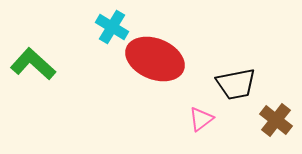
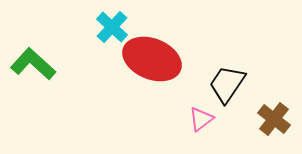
cyan cross: rotated 12 degrees clockwise
red ellipse: moved 3 px left
black trapezoid: moved 9 px left; rotated 135 degrees clockwise
brown cross: moved 2 px left, 1 px up
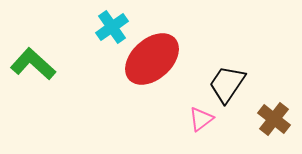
cyan cross: rotated 12 degrees clockwise
red ellipse: rotated 64 degrees counterclockwise
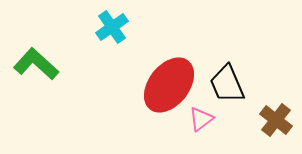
red ellipse: moved 17 px right, 26 px down; rotated 10 degrees counterclockwise
green L-shape: moved 3 px right
black trapezoid: rotated 57 degrees counterclockwise
brown cross: moved 2 px right, 1 px down
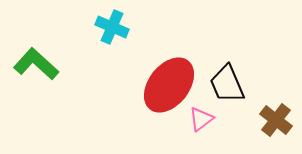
cyan cross: rotated 32 degrees counterclockwise
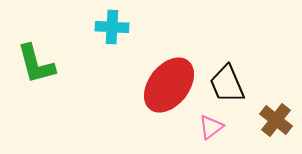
cyan cross: rotated 20 degrees counterclockwise
green L-shape: rotated 147 degrees counterclockwise
pink triangle: moved 10 px right, 8 px down
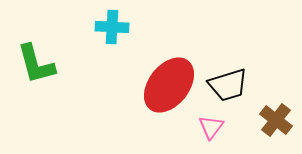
black trapezoid: moved 1 px right, 1 px down; rotated 84 degrees counterclockwise
pink triangle: rotated 16 degrees counterclockwise
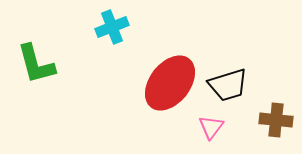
cyan cross: rotated 24 degrees counterclockwise
red ellipse: moved 1 px right, 2 px up
brown cross: rotated 32 degrees counterclockwise
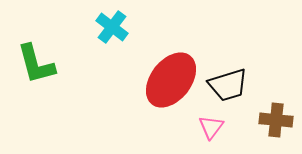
cyan cross: rotated 32 degrees counterclockwise
red ellipse: moved 1 px right, 3 px up
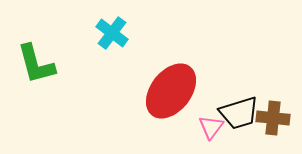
cyan cross: moved 6 px down
red ellipse: moved 11 px down
black trapezoid: moved 11 px right, 28 px down
brown cross: moved 3 px left, 2 px up
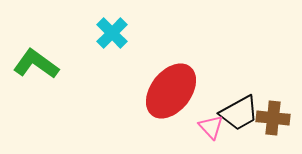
cyan cross: rotated 8 degrees clockwise
green L-shape: rotated 141 degrees clockwise
black trapezoid: rotated 12 degrees counterclockwise
pink triangle: rotated 20 degrees counterclockwise
